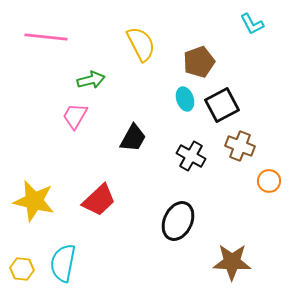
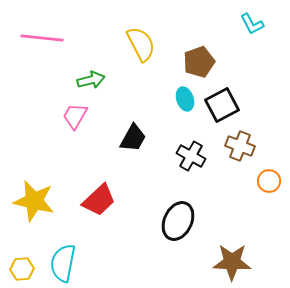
pink line: moved 4 px left, 1 px down
yellow hexagon: rotated 10 degrees counterclockwise
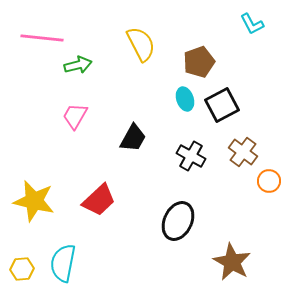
green arrow: moved 13 px left, 15 px up
brown cross: moved 3 px right, 6 px down; rotated 16 degrees clockwise
brown star: rotated 27 degrees clockwise
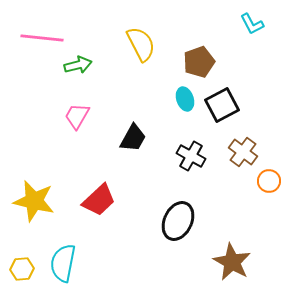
pink trapezoid: moved 2 px right
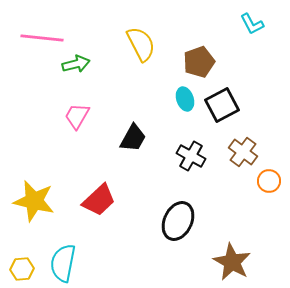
green arrow: moved 2 px left, 1 px up
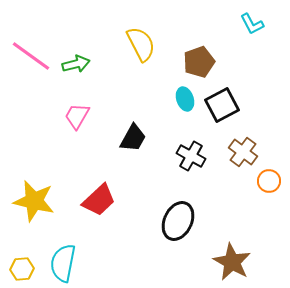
pink line: moved 11 px left, 18 px down; rotated 30 degrees clockwise
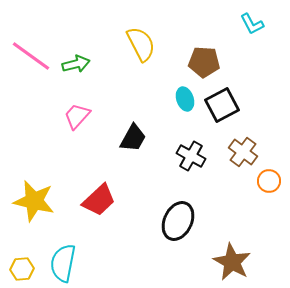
brown pentagon: moved 5 px right; rotated 24 degrees clockwise
pink trapezoid: rotated 12 degrees clockwise
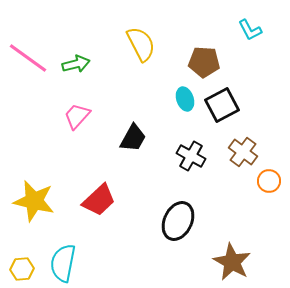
cyan L-shape: moved 2 px left, 6 px down
pink line: moved 3 px left, 2 px down
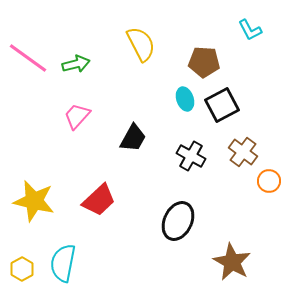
yellow hexagon: rotated 25 degrees counterclockwise
